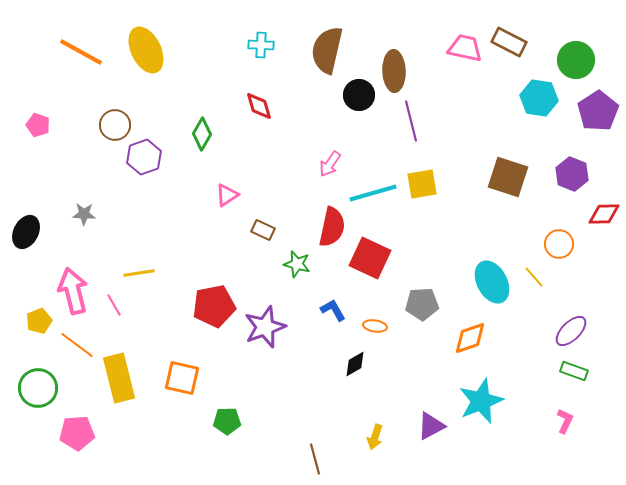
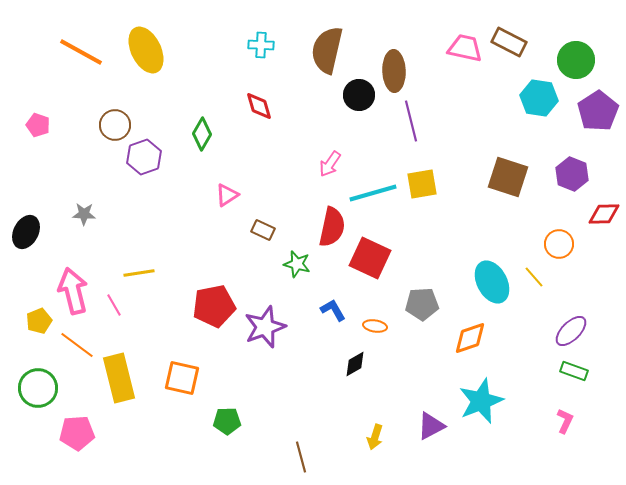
brown line at (315, 459): moved 14 px left, 2 px up
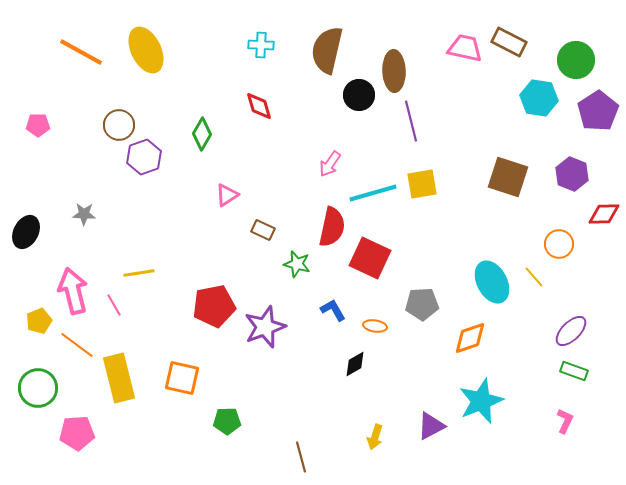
pink pentagon at (38, 125): rotated 20 degrees counterclockwise
brown circle at (115, 125): moved 4 px right
